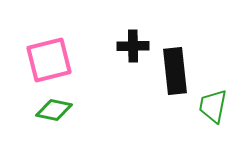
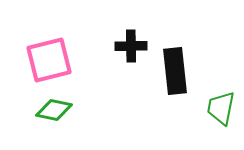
black cross: moved 2 px left
green trapezoid: moved 8 px right, 2 px down
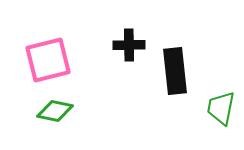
black cross: moved 2 px left, 1 px up
pink square: moved 1 px left
green diamond: moved 1 px right, 1 px down
